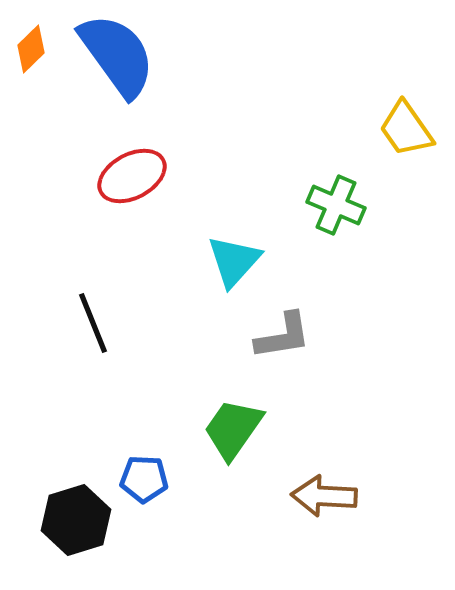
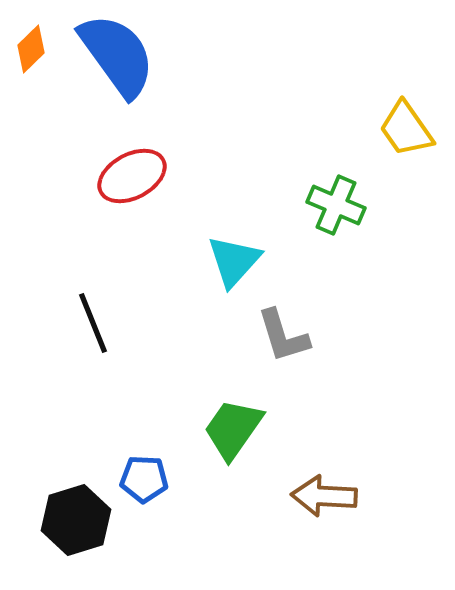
gray L-shape: rotated 82 degrees clockwise
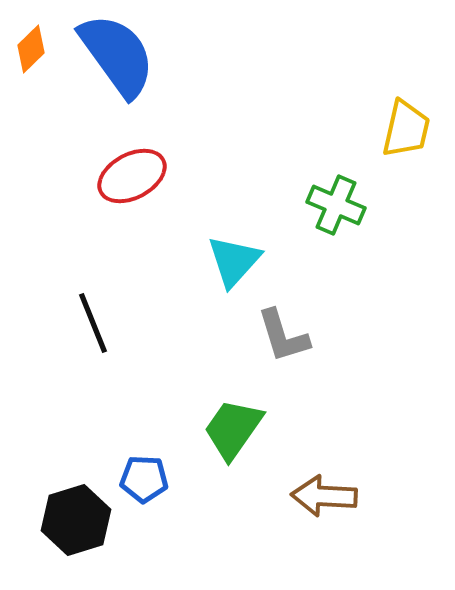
yellow trapezoid: rotated 132 degrees counterclockwise
